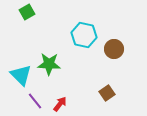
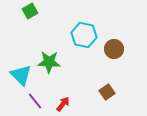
green square: moved 3 px right, 1 px up
green star: moved 2 px up
brown square: moved 1 px up
red arrow: moved 3 px right
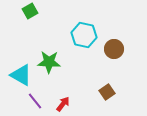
cyan triangle: rotated 15 degrees counterclockwise
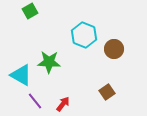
cyan hexagon: rotated 10 degrees clockwise
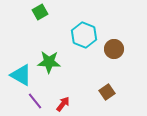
green square: moved 10 px right, 1 px down
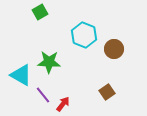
purple line: moved 8 px right, 6 px up
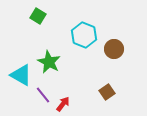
green square: moved 2 px left, 4 px down; rotated 28 degrees counterclockwise
green star: rotated 25 degrees clockwise
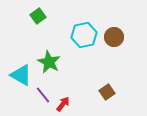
green square: rotated 21 degrees clockwise
cyan hexagon: rotated 25 degrees clockwise
brown circle: moved 12 px up
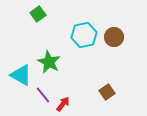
green square: moved 2 px up
